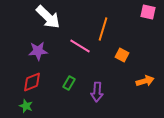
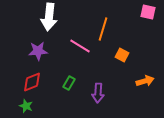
white arrow: moved 1 px right; rotated 52 degrees clockwise
purple arrow: moved 1 px right, 1 px down
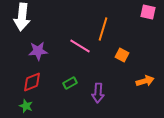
white arrow: moved 27 px left
green rectangle: moved 1 px right; rotated 32 degrees clockwise
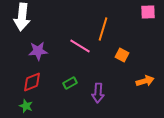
pink square: rotated 14 degrees counterclockwise
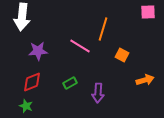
orange arrow: moved 1 px up
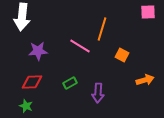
orange line: moved 1 px left
red diamond: rotated 20 degrees clockwise
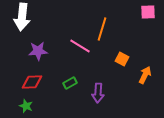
orange square: moved 4 px down
orange arrow: moved 5 px up; rotated 48 degrees counterclockwise
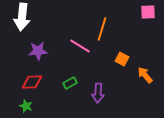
orange arrow: rotated 66 degrees counterclockwise
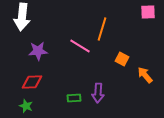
green rectangle: moved 4 px right, 15 px down; rotated 24 degrees clockwise
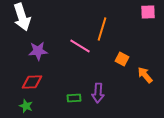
white arrow: rotated 24 degrees counterclockwise
